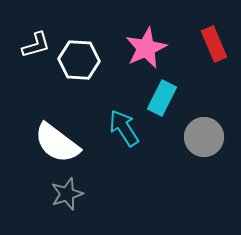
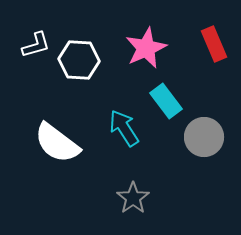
cyan rectangle: moved 4 px right, 3 px down; rotated 64 degrees counterclockwise
gray star: moved 66 px right, 4 px down; rotated 16 degrees counterclockwise
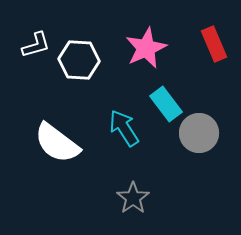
cyan rectangle: moved 3 px down
gray circle: moved 5 px left, 4 px up
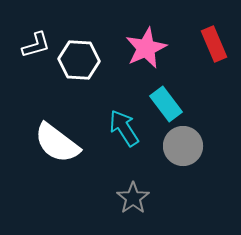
gray circle: moved 16 px left, 13 px down
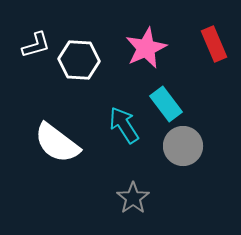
cyan arrow: moved 3 px up
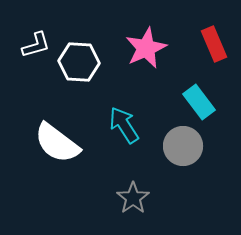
white hexagon: moved 2 px down
cyan rectangle: moved 33 px right, 2 px up
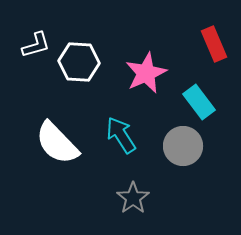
pink star: moved 25 px down
cyan arrow: moved 3 px left, 10 px down
white semicircle: rotated 9 degrees clockwise
